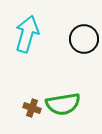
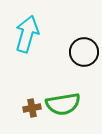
black circle: moved 13 px down
brown cross: rotated 30 degrees counterclockwise
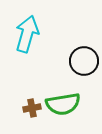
black circle: moved 9 px down
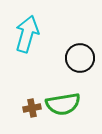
black circle: moved 4 px left, 3 px up
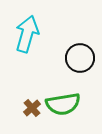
brown cross: rotated 30 degrees counterclockwise
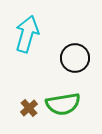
black circle: moved 5 px left
brown cross: moved 3 px left
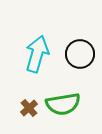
cyan arrow: moved 10 px right, 20 px down
black circle: moved 5 px right, 4 px up
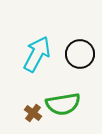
cyan arrow: rotated 12 degrees clockwise
brown cross: moved 4 px right, 5 px down; rotated 12 degrees counterclockwise
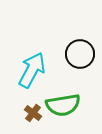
cyan arrow: moved 5 px left, 16 px down
green semicircle: moved 1 px down
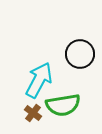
cyan arrow: moved 7 px right, 10 px down
